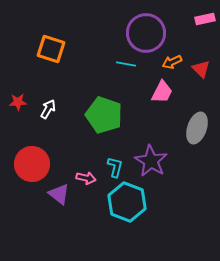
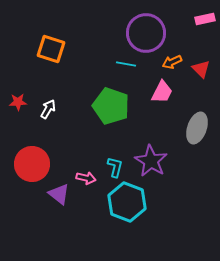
green pentagon: moved 7 px right, 9 px up
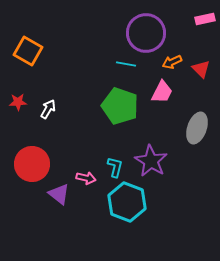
orange square: moved 23 px left, 2 px down; rotated 12 degrees clockwise
green pentagon: moved 9 px right
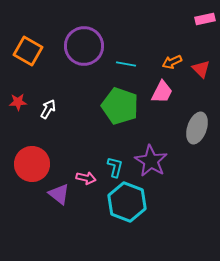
purple circle: moved 62 px left, 13 px down
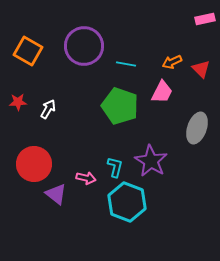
red circle: moved 2 px right
purple triangle: moved 3 px left
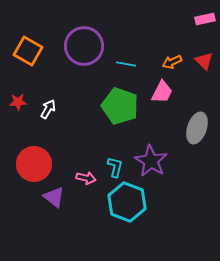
red triangle: moved 3 px right, 8 px up
purple triangle: moved 2 px left, 3 px down
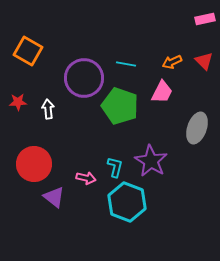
purple circle: moved 32 px down
white arrow: rotated 36 degrees counterclockwise
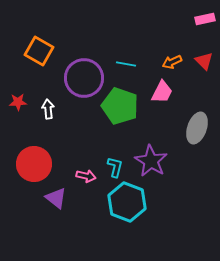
orange square: moved 11 px right
pink arrow: moved 2 px up
purple triangle: moved 2 px right, 1 px down
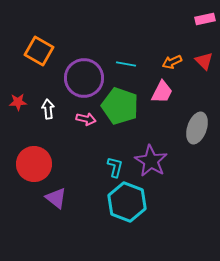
pink arrow: moved 57 px up
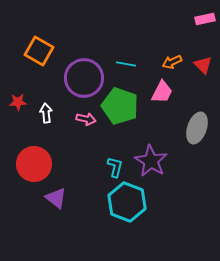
red triangle: moved 1 px left, 4 px down
white arrow: moved 2 px left, 4 px down
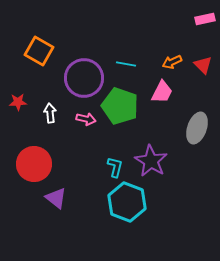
white arrow: moved 4 px right
